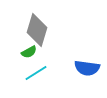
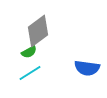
gray diamond: moved 1 px right, 1 px down; rotated 36 degrees clockwise
cyan line: moved 6 px left
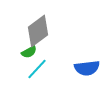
blue semicircle: rotated 15 degrees counterclockwise
cyan line: moved 7 px right, 4 px up; rotated 15 degrees counterclockwise
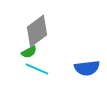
gray diamond: moved 1 px left
cyan line: rotated 70 degrees clockwise
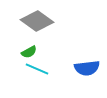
gray diamond: moved 10 px up; rotated 72 degrees clockwise
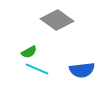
gray diamond: moved 20 px right, 1 px up
blue semicircle: moved 5 px left, 2 px down
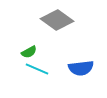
blue semicircle: moved 1 px left, 2 px up
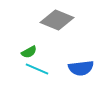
gray diamond: rotated 12 degrees counterclockwise
